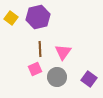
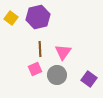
gray circle: moved 2 px up
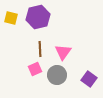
yellow square: rotated 24 degrees counterclockwise
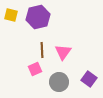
yellow square: moved 3 px up
brown line: moved 2 px right, 1 px down
gray circle: moved 2 px right, 7 px down
